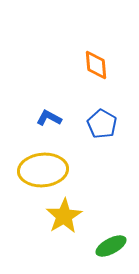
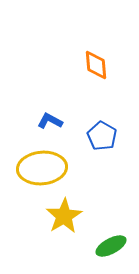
blue L-shape: moved 1 px right, 3 px down
blue pentagon: moved 12 px down
yellow ellipse: moved 1 px left, 2 px up
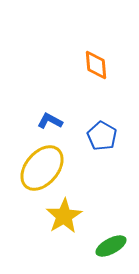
yellow ellipse: rotated 45 degrees counterclockwise
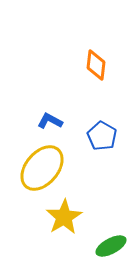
orange diamond: rotated 12 degrees clockwise
yellow star: moved 1 px down
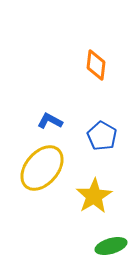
yellow star: moved 30 px right, 21 px up
green ellipse: rotated 12 degrees clockwise
